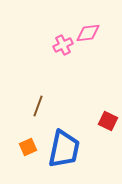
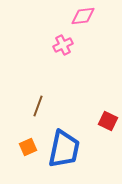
pink diamond: moved 5 px left, 17 px up
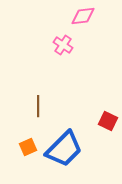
pink cross: rotated 30 degrees counterclockwise
brown line: rotated 20 degrees counterclockwise
blue trapezoid: rotated 33 degrees clockwise
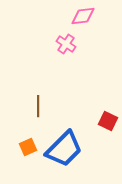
pink cross: moved 3 px right, 1 px up
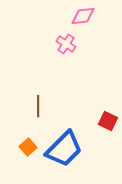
orange square: rotated 18 degrees counterclockwise
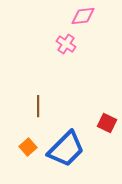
red square: moved 1 px left, 2 px down
blue trapezoid: moved 2 px right
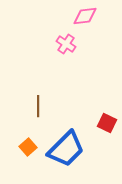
pink diamond: moved 2 px right
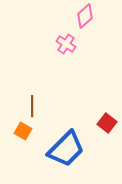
pink diamond: rotated 35 degrees counterclockwise
brown line: moved 6 px left
red square: rotated 12 degrees clockwise
orange square: moved 5 px left, 16 px up; rotated 18 degrees counterclockwise
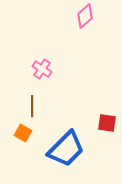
pink cross: moved 24 px left, 25 px down
red square: rotated 30 degrees counterclockwise
orange square: moved 2 px down
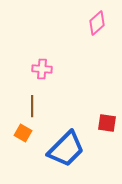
pink diamond: moved 12 px right, 7 px down
pink cross: rotated 30 degrees counterclockwise
